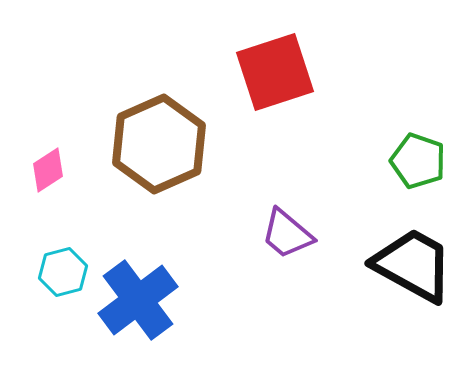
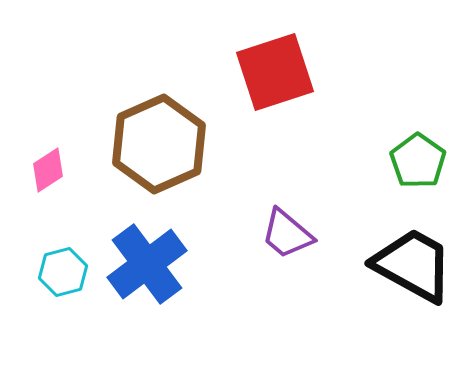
green pentagon: rotated 16 degrees clockwise
blue cross: moved 9 px right, 36 px up
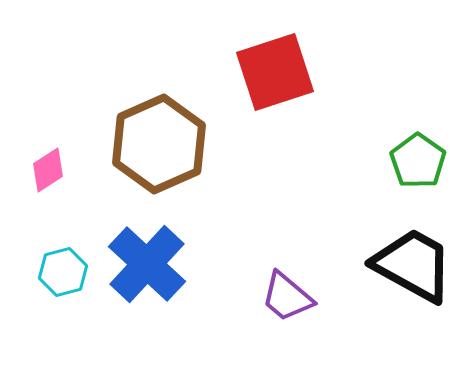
purple trapezoid: moved 63 px down
blue cross: rotated 10 degrees counterclockwise
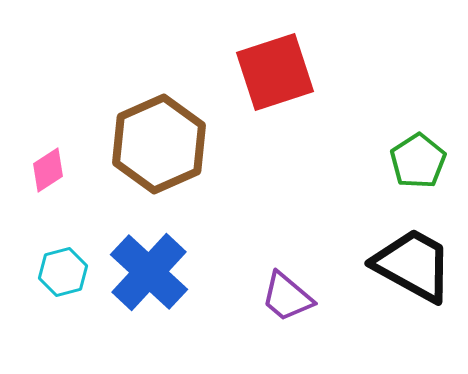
green pentagon: rotated 4 degrees clockwise
blue cross: moved 2 px right, 8 px down
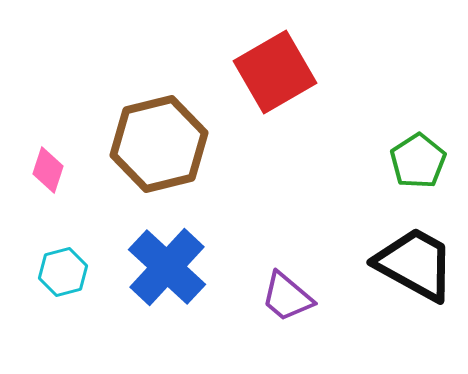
red square: rotated 12 degrees counterclockwise
brown hexagon: rotated 10 degrees clockwise
pink diamond: rotated 39 degrees counterclockwise
black trapezoid: moved 2 px right, 1 px up
blue cross: moved 18 px right, 5 px up
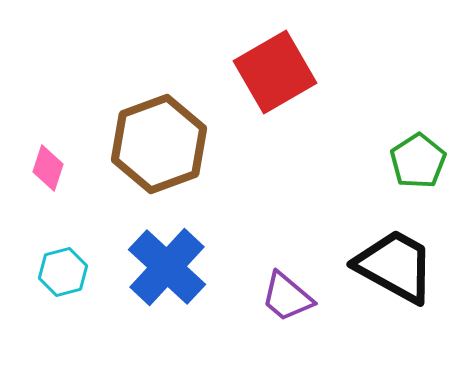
brown hexagon: rotated 6 degrees counterclockwise
pink diamond: moved 2 px up
black trapezoid: moved 20 px left, 2 px down
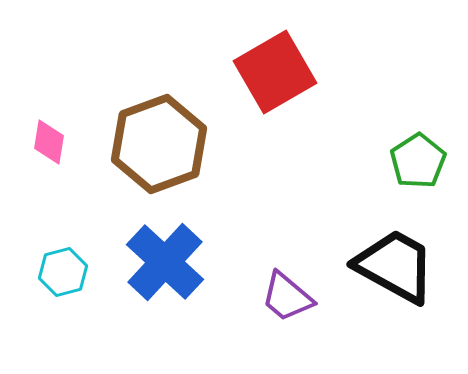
pink diamond: moved 1 px right, 26 px up; rotated 9 degrees counterclockwise
blue cross: moved 2 px left, 5 px up
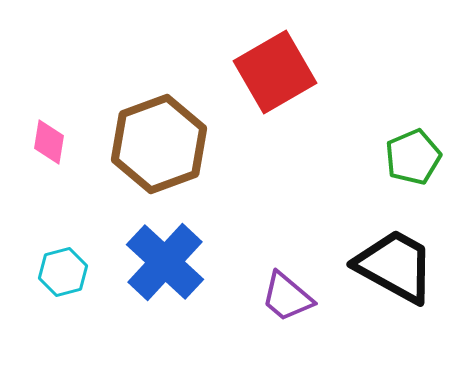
green pentagon: moved 5 px left, 4 px up; rotated 10 degrees clockwise
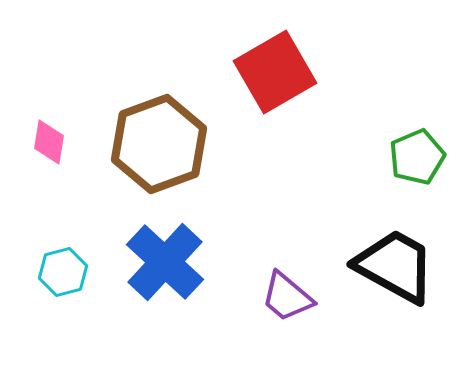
green pentagon: moved 4 px right
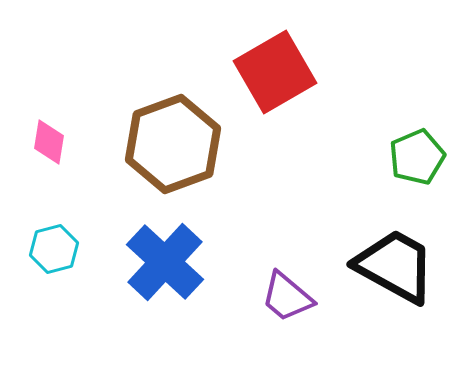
brown hexagon: moved 14 px right
cyan hexagon: moved 9 px left, 23 px up
